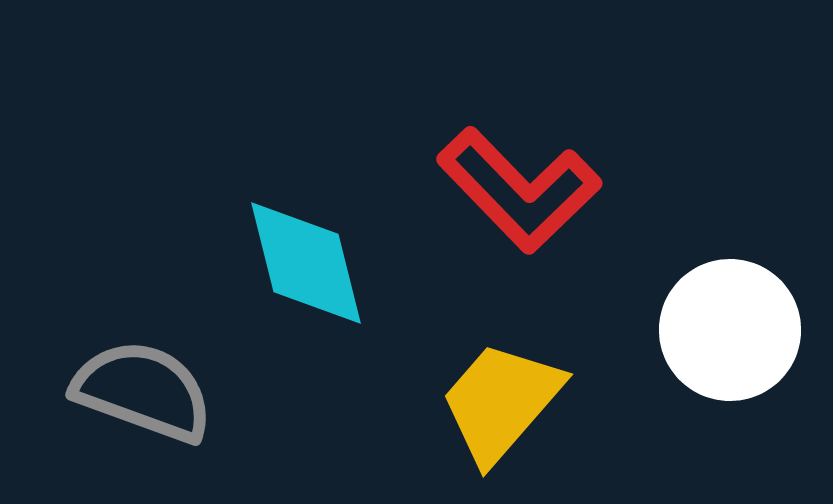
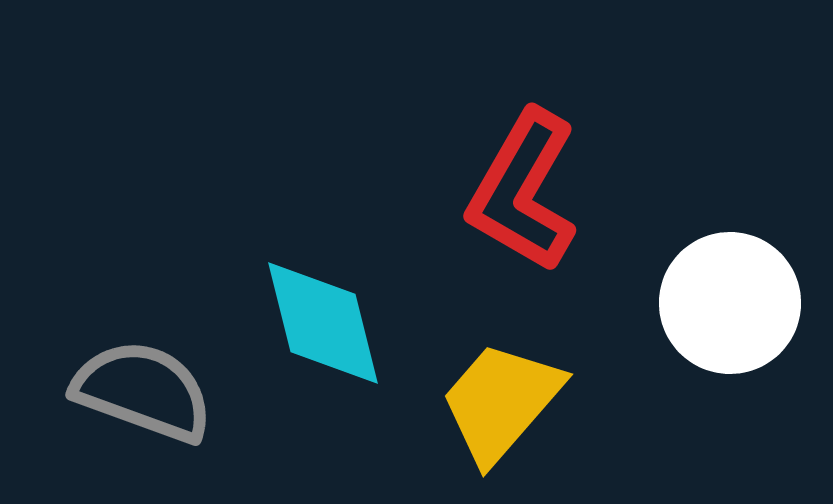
red L-shape: moved 4 px right, 1 px down; rotated 74 degrees clockwise
cyan diamond: moved 17 px right, 60 px down
white circle: moved 27 px up
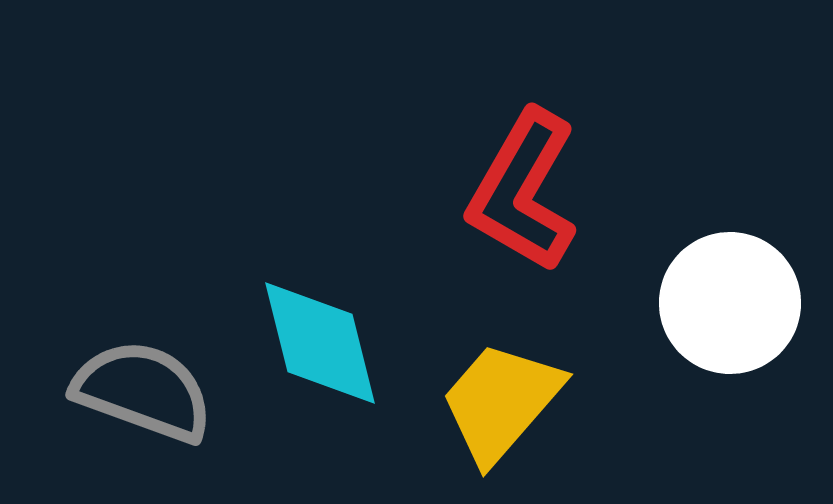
cyan diamond: moved 3 px left, 20 px down
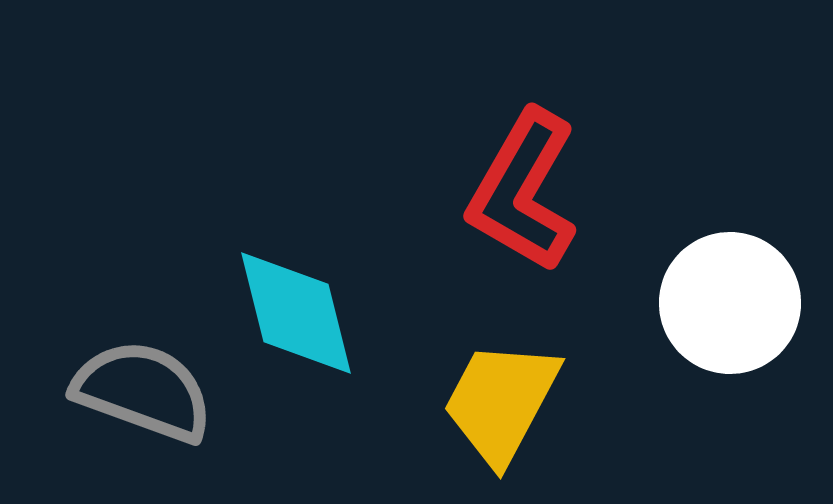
cyan diamond: moved 24 px left, 30 px up
yellow trapezoid: rotated 13 degrees counterclockwise
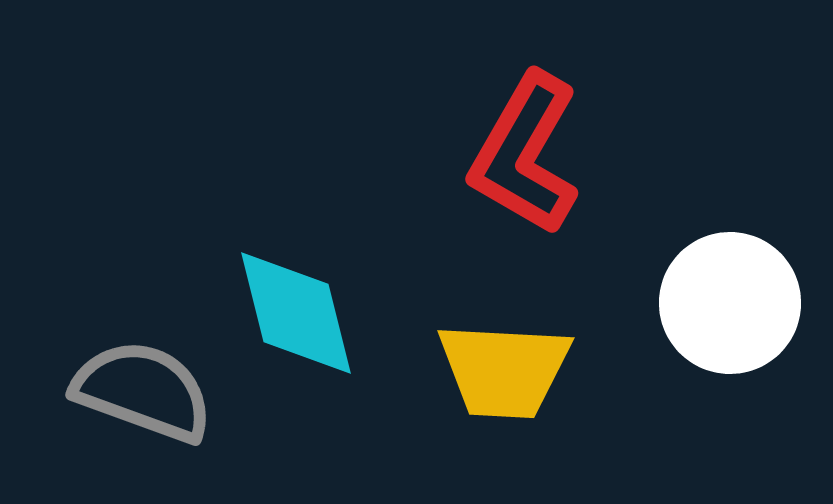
red L-shape: moved 2 px right, 37 px up
yellow trapezoid: moved 3 px right, 32 px up; rotated 115 degrees counterclockwise
